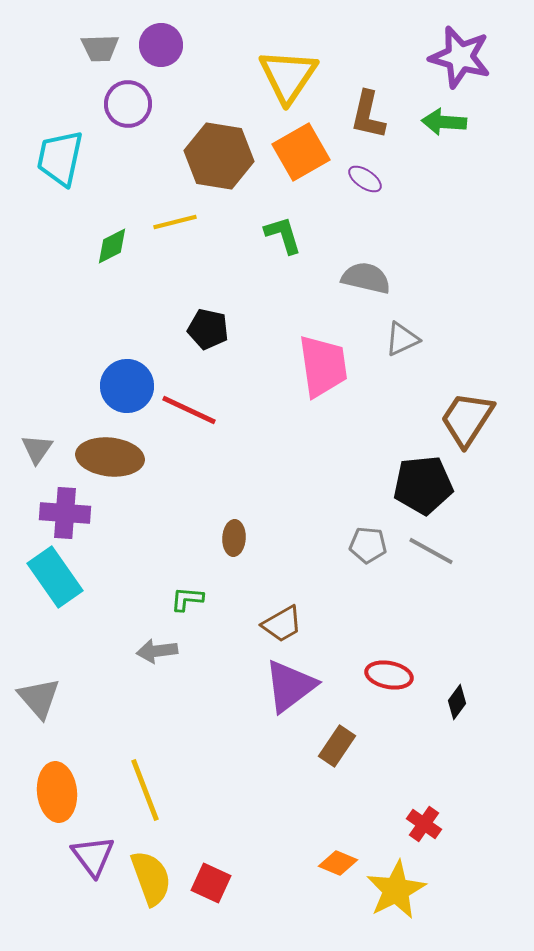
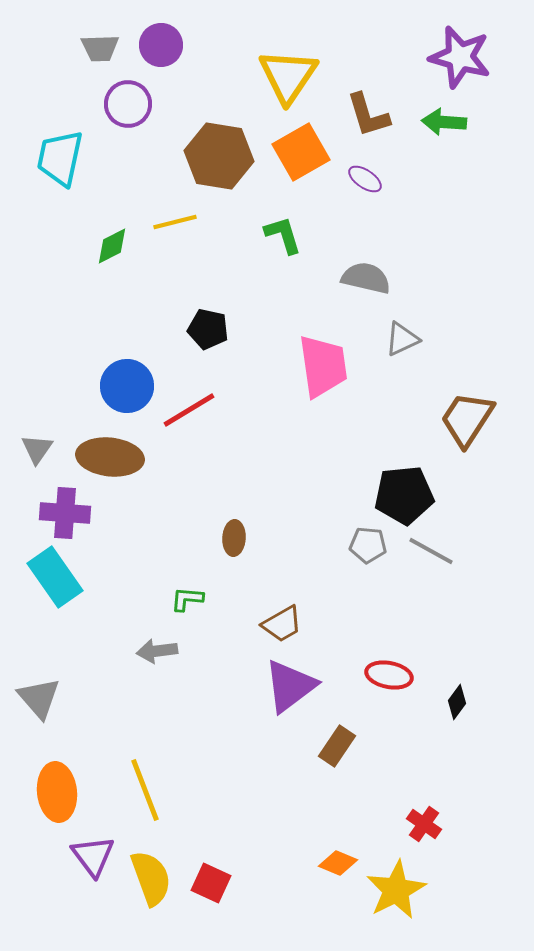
brown L-shape at (368, 115): rotated 30 degrees counterclockwise
red line at (189, 410): rotated 56 degrees counterclockwise
black pentagon at (423, 485): moved 19 px left, 10 px down
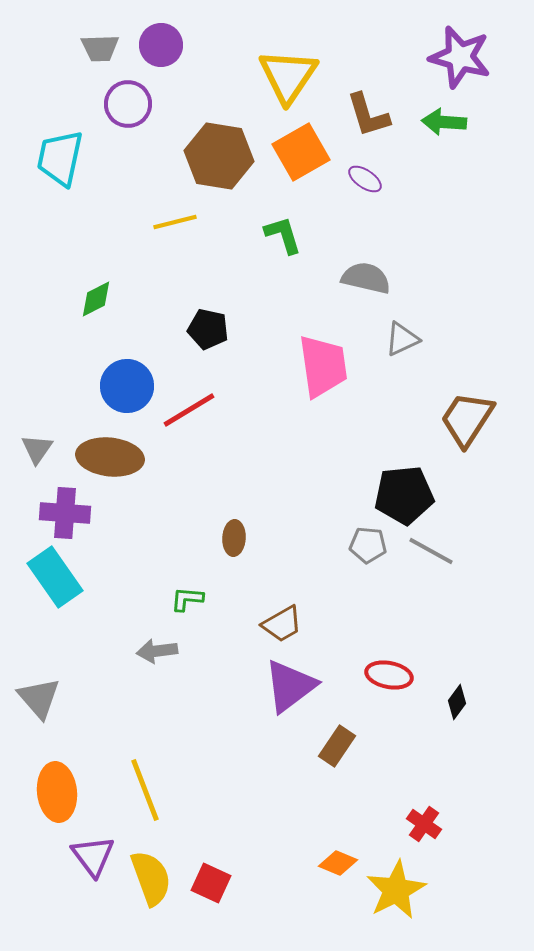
green diamond at (112, 246): moved 16 px left, 53 px down
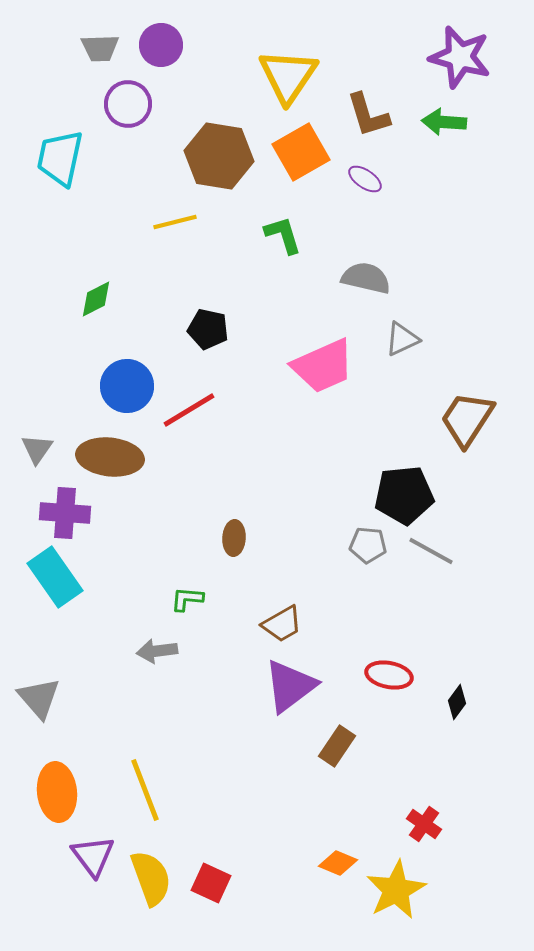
pink trapezoid at (323, 366): rotated 74 degrees clockwise
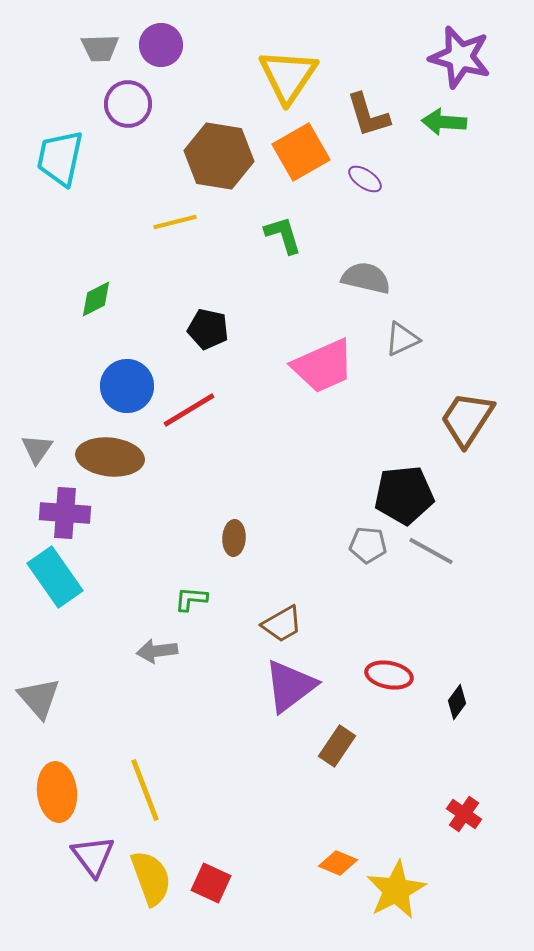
green L-shape at (187, 599): moved 4 px right
red cross at (424, 824): moved 40 px right, 10 px up
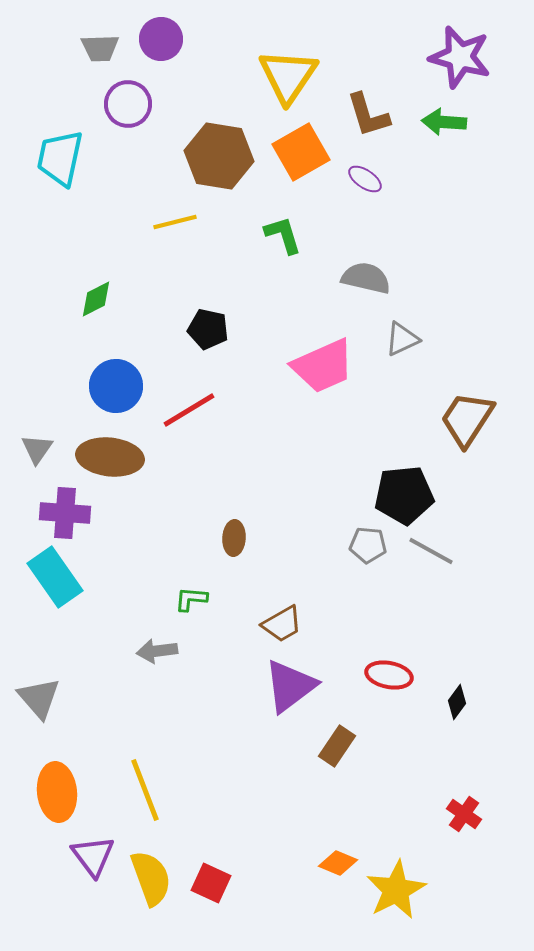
purple circle at (161, 45): moved 6 px up
blue circle at (127, 386): moved 11 px left
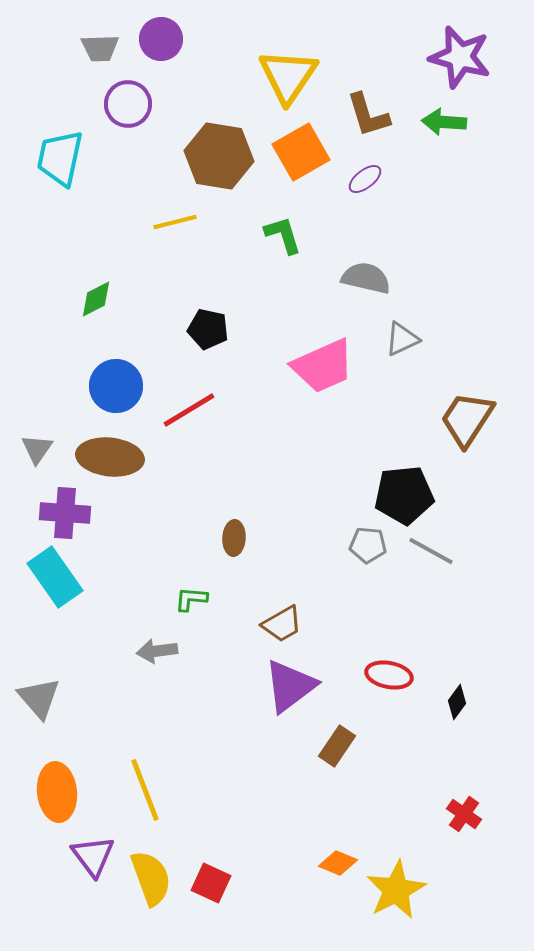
purple ellipse at (365, 179): rotated 72 degrees counterclockwise
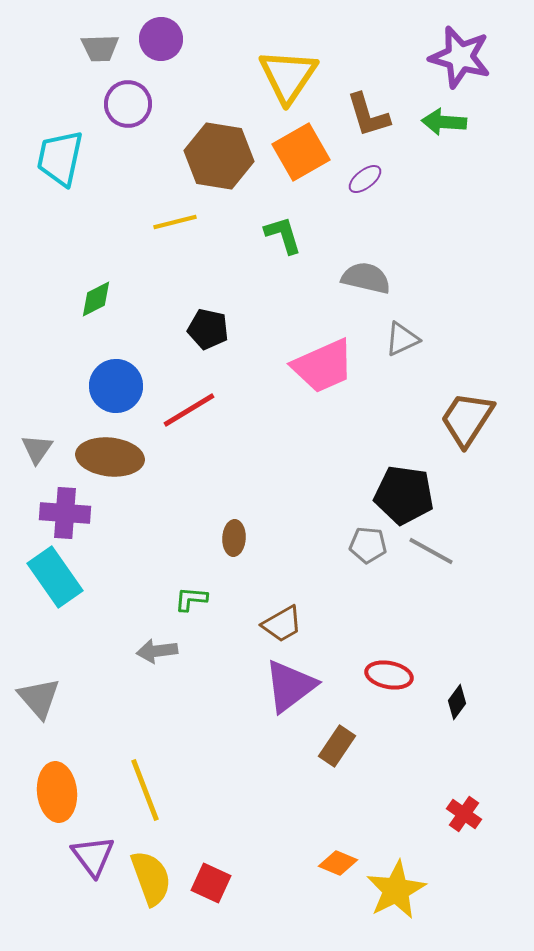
black pentagon at (404, 495): rotated 14 degrees clockwise
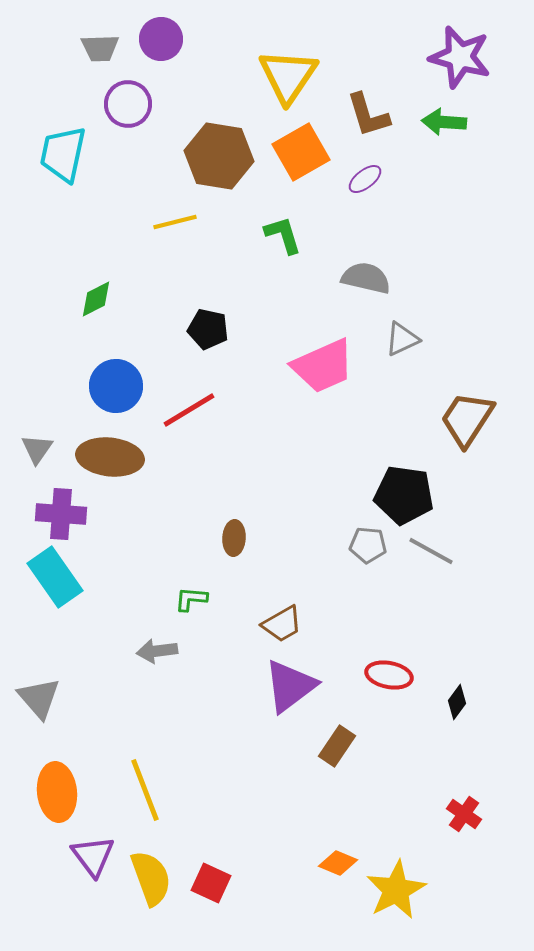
cyan trapezoid at (60, 158): moved 3 px right, 4 px up
purple cross at (65, 513): moved 4 px left, 1 px down
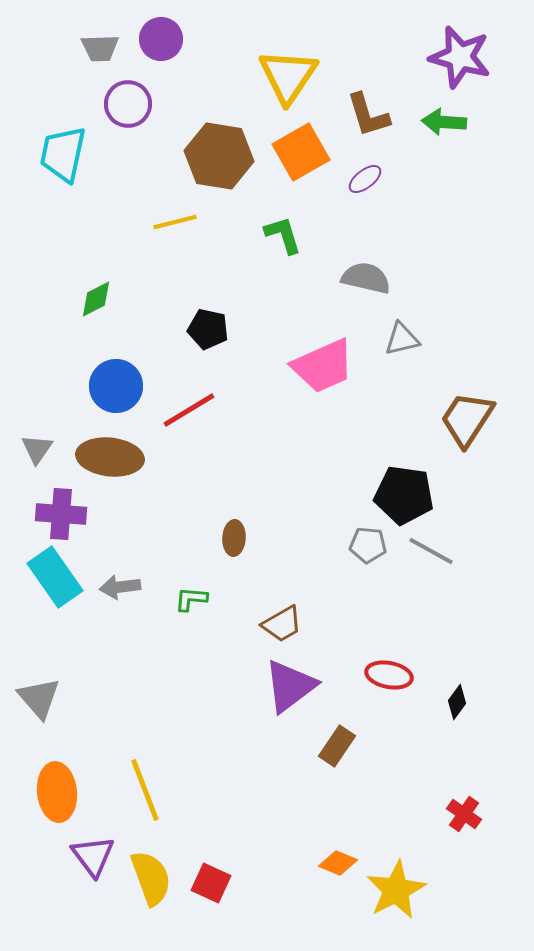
gray triangle at (402, 339): rotated 12 degrees clockwise
gray arrow at (157, 651): moved 37 px left, 64 px up
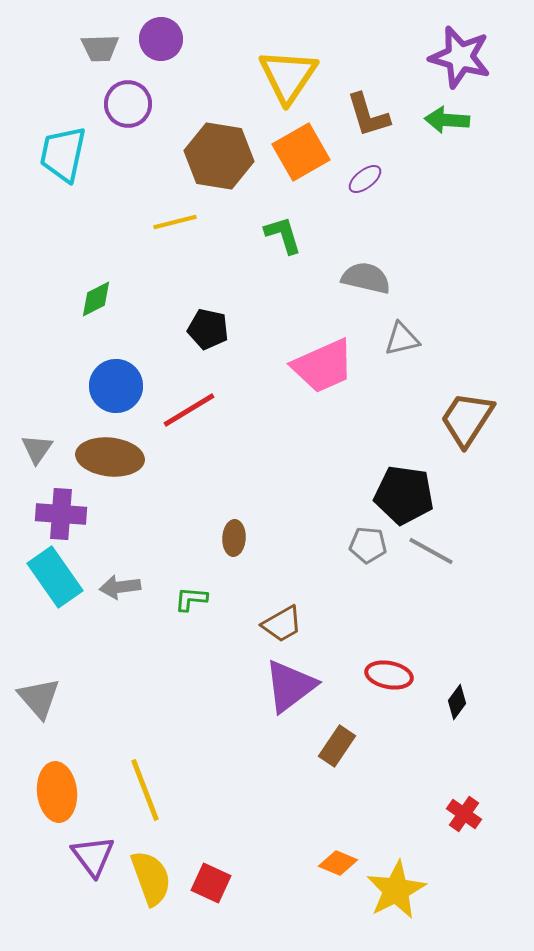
green arrow at (444, 122): moved 3 px right, 2 px up
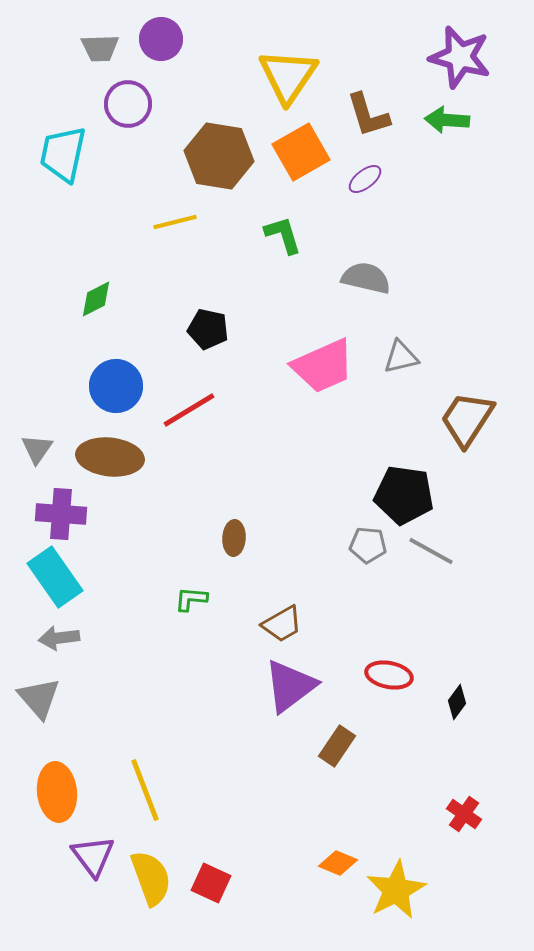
gray triangle at (402, 339): moved 1 px left, 18 px down
gray arrow at (120, 587): moved 61 px left, 51 px down
